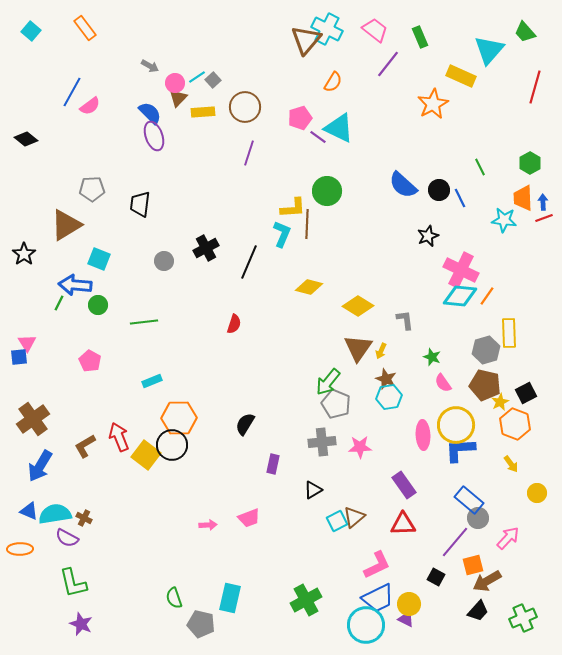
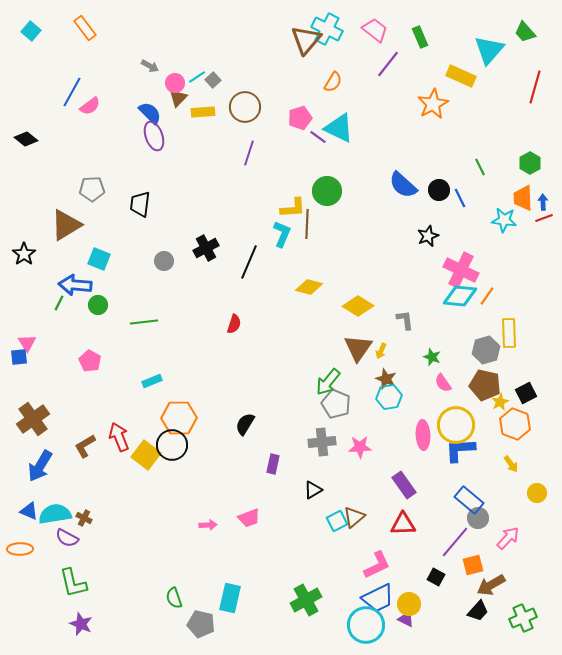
brown arrow at (487, 581): moved 4 px right, 4 px down
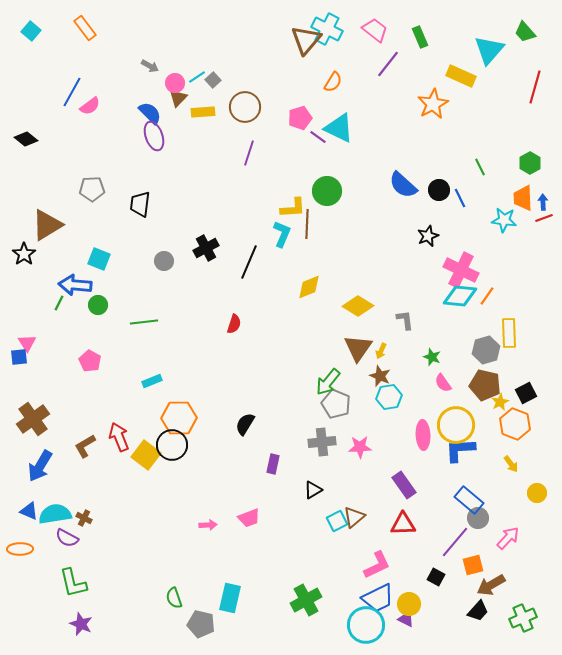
brown triangle at (66, 225): moved 19 px left
yellow diamond at (309, 287): rotated 36 degrees counterclockwise
brown star at (386, 379): moved 6 px left, 3 px up
